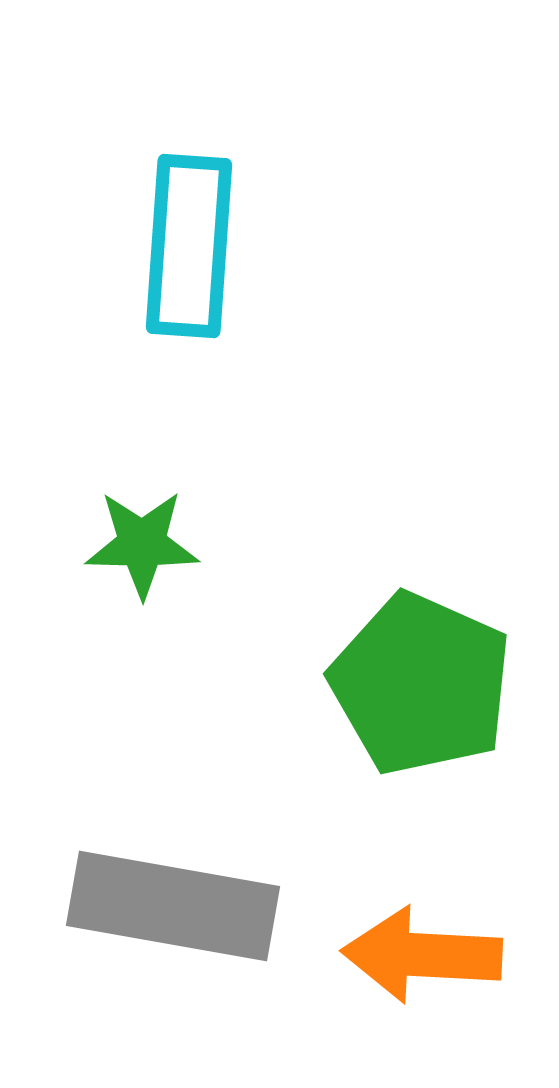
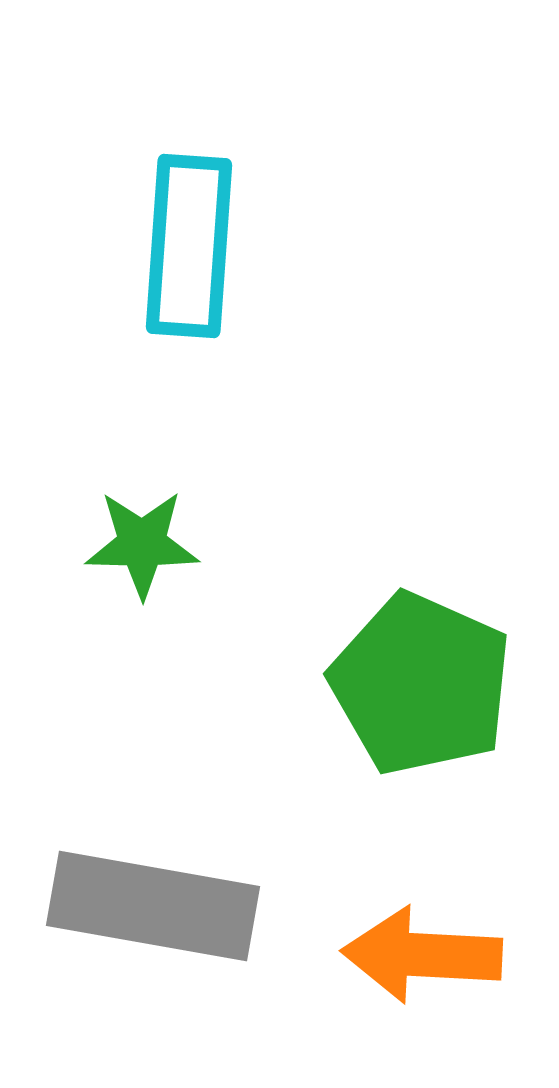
gray rectangle: moved 20 px left
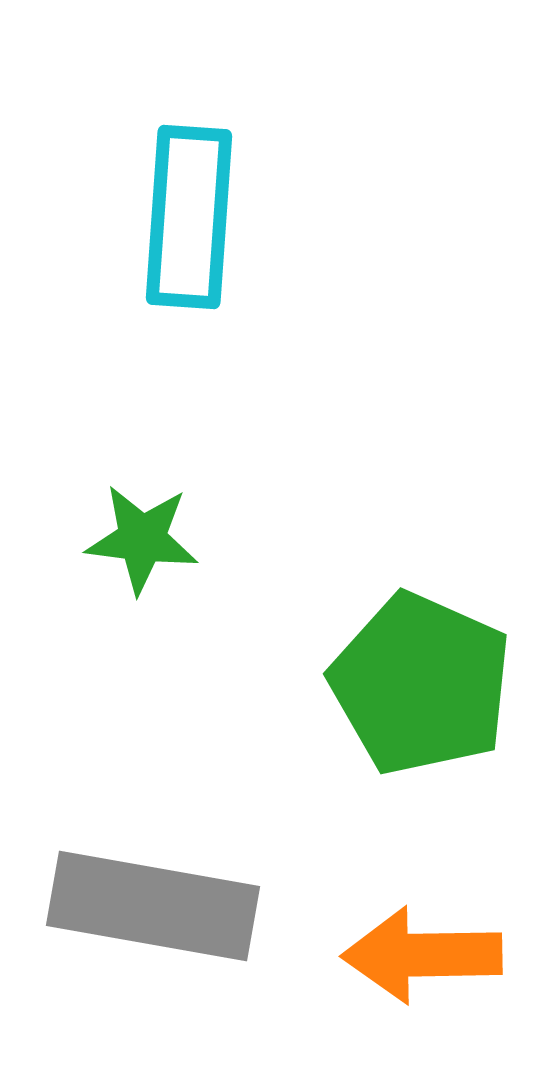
cyan rectangle: moved 29 px up
green star: moved 5 px up; rotated 6 degrees clockwise
orange arrow: rotated 4 degrees counterclockwise
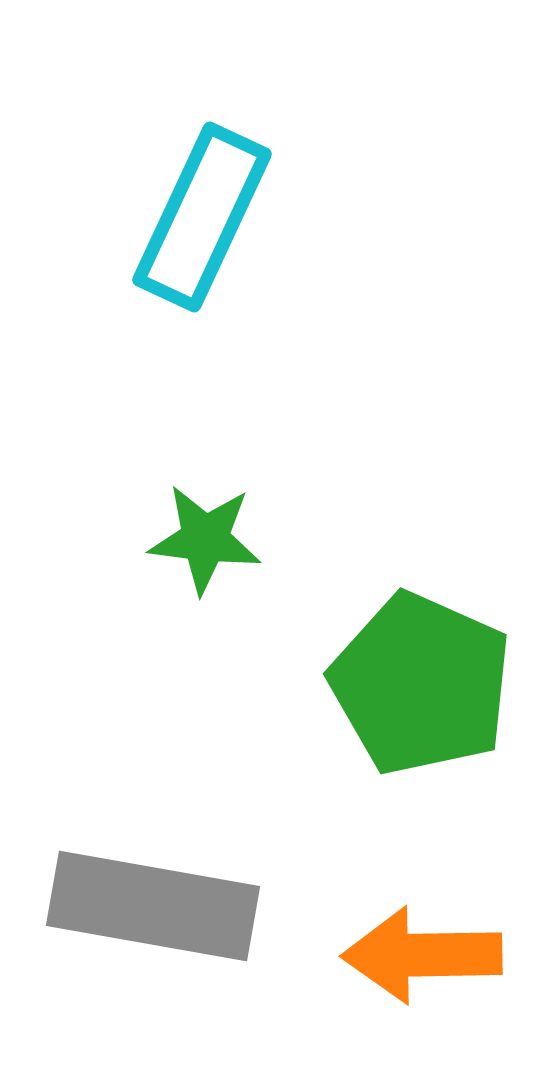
cyan rectangle: moved 13 px right; rotated 21 degrees clockwise
green star: moved 63 px right
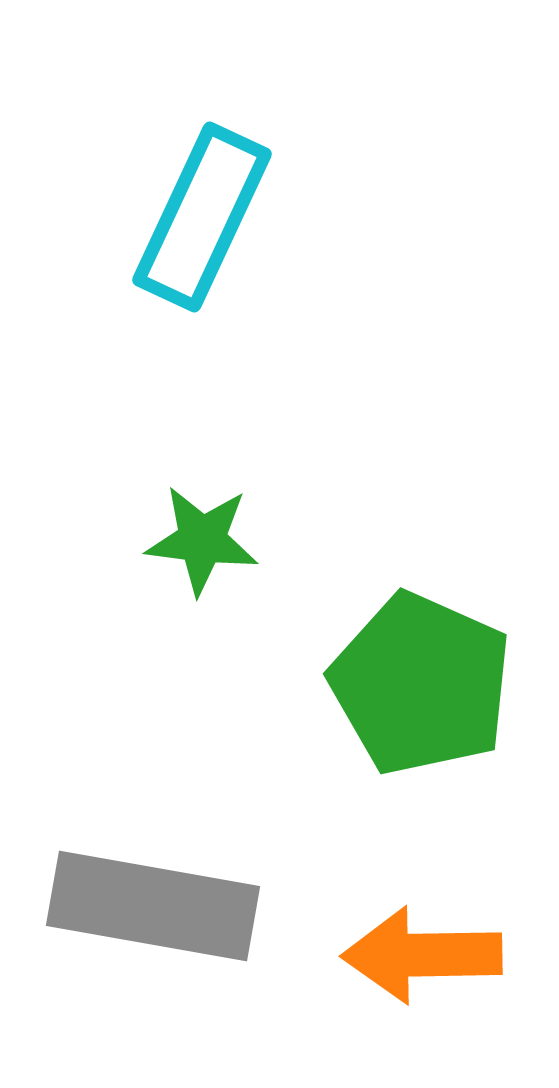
green star: moved 3 px left, 1 px down
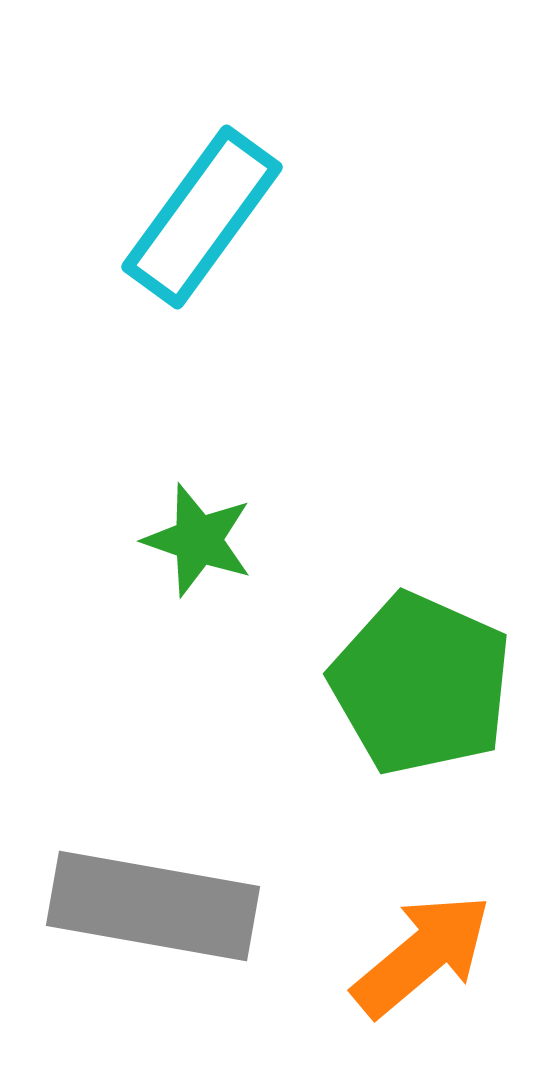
cyan rectangle: rotated 11 degrees clockwise
green star: moved 4 px left; rotated 12 degrees clockwise
orange arrow: rotated 141 degrees clockwise
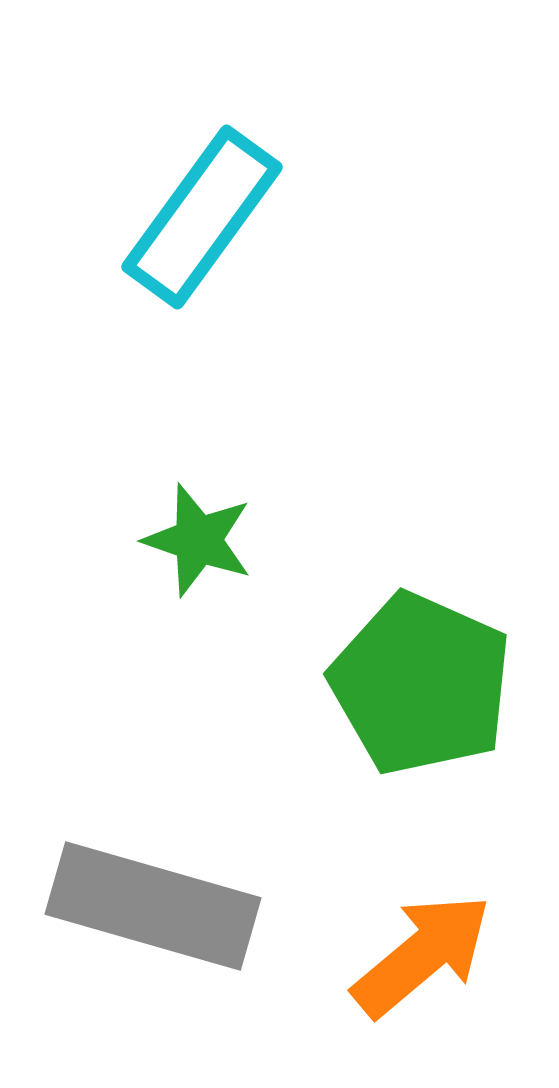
gray rectangle: rotated 6 degrees clockwise
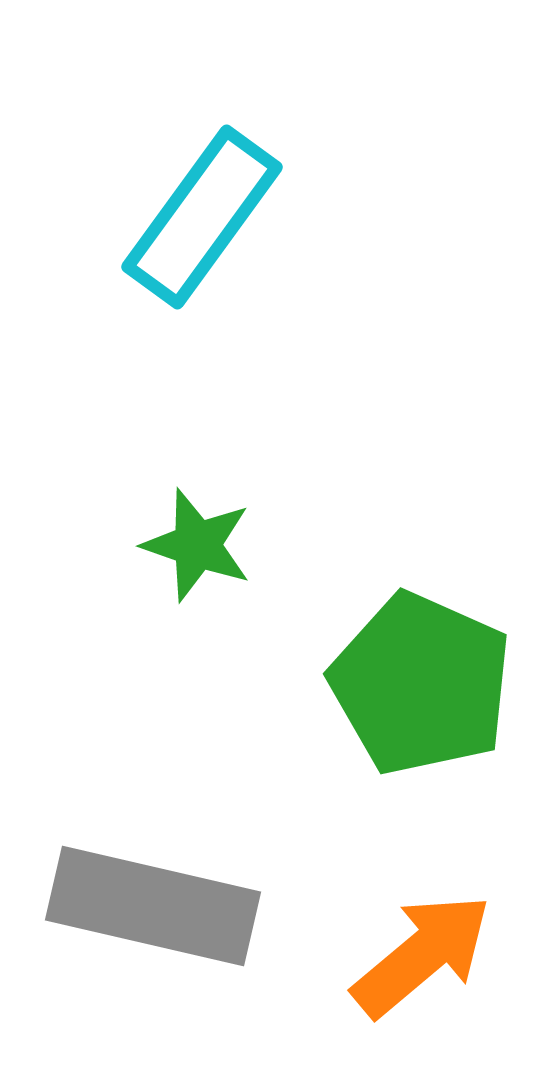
green star: moved 1 px left, 5 px down
gray rectangle: rotated 3 degrees counterclockwise
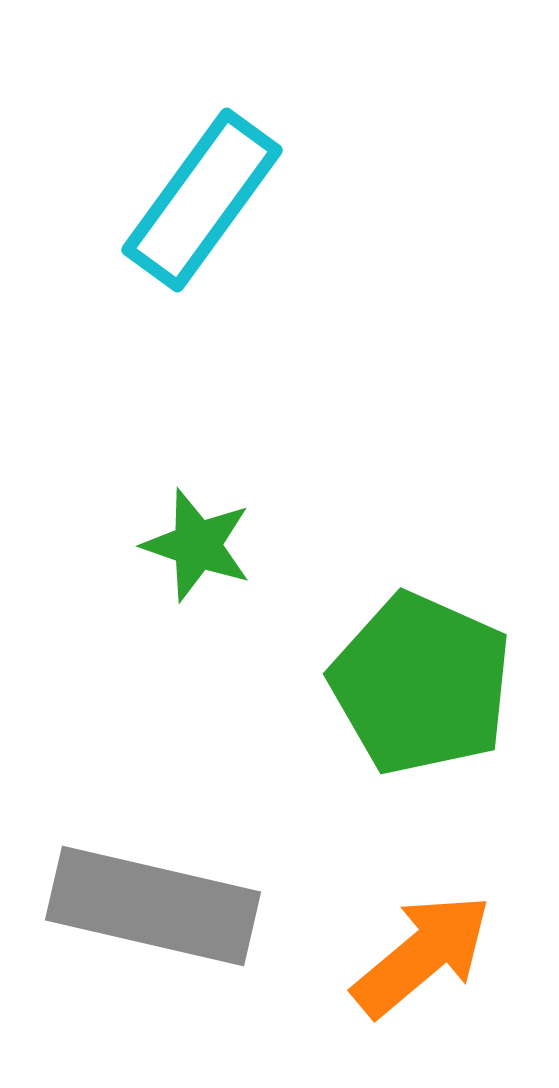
cyan rectangle: moved 17 px up
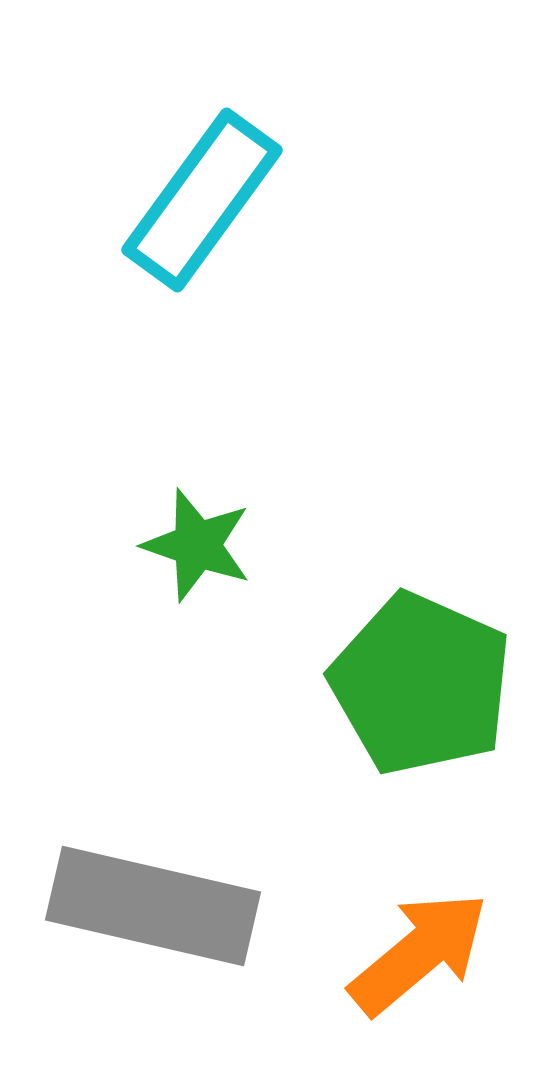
orange arrow: moved 3 px left, 2 px up
